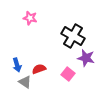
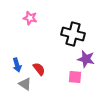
black cross: moved 2 px up; rotated 15 degrees counterclockwise
purple star: moved 1 px down
red semicircle: rotated 72 degrees clockwise
pink square: moved 7 px right, 3 px down; rotated 32 degrees counterclockwise
gray triangle: moved 2 px down
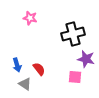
black cross: rotated 30 degrees counterclockwise
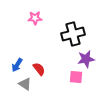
pink star: moved 5 px right; rotated 16 degrees counterclockwise
purple star: rotated 24 degrees counterclockwise
blue arrow: rotated 48 degrees clockwise
pink square: moved 1 px right
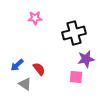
black cross: moved 1 px right, 1 px up
blue arrow: rotated 16 degrees clockwise
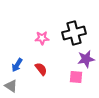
pink star: moved 7 px right, 20 px down
blue arrow: rotated 16 degrees counterclockwise
red semicircle: moved 2 px right
gray triangle: moved 14 px left, 2 px down
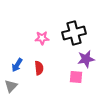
red semicircle: moved 2 px left, 1 px up; rotated 32 degrees clockwise
gray triangle: rotated 40 degrees clockwise
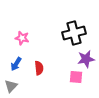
pink star: moved 20 px left; rotated 16 degrees clockwise
blue arrow: moved 1 px left, 1 px up
